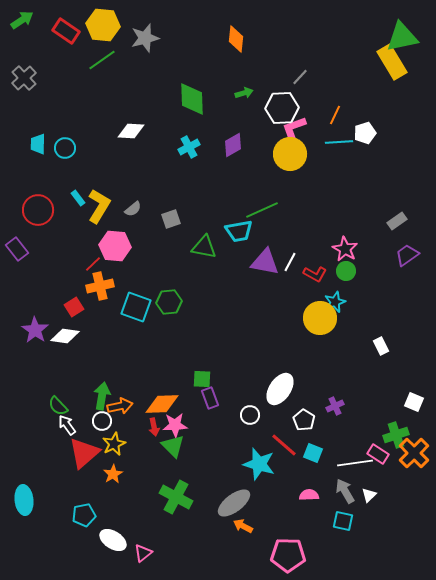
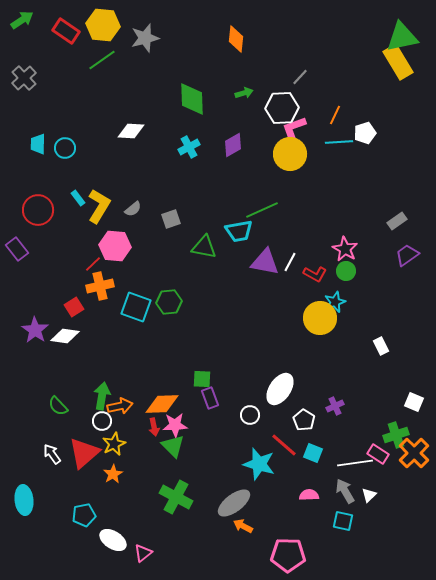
yellow rectangle at (392, 62): moved 6 px right
white arrow at (67, 425): moved 15 px left, 29 px down
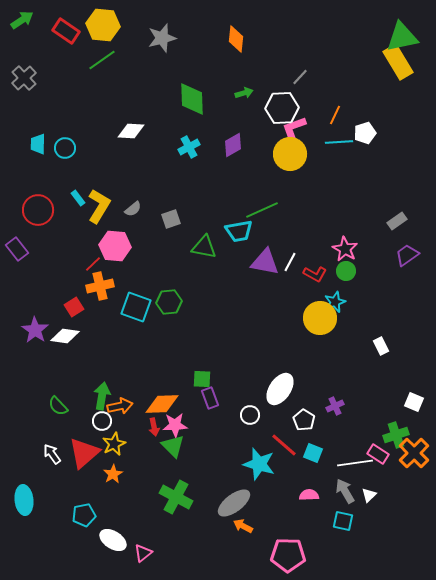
gray star at (145, 38): moved 17 px right
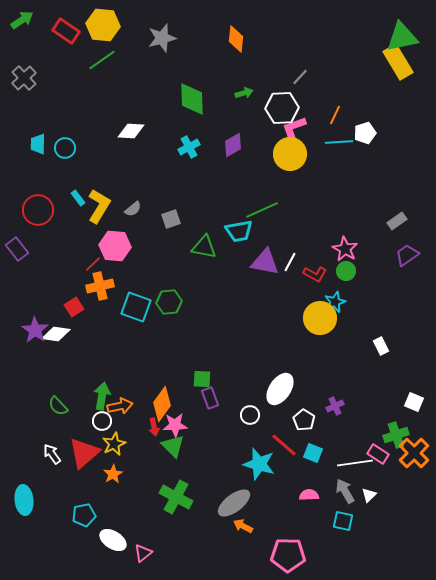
white diamond at (65, 336): moved 9 px left, 2 px up
orange diamond at (162, 404): rotated 52 degrees counterclockwise
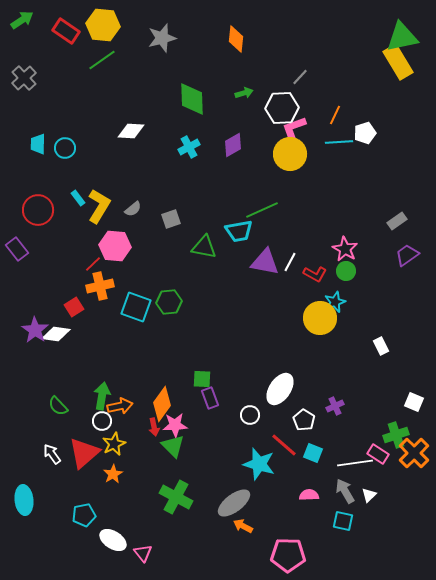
pink triangle at (143, 553): rotated 30 degrees counterclockwise
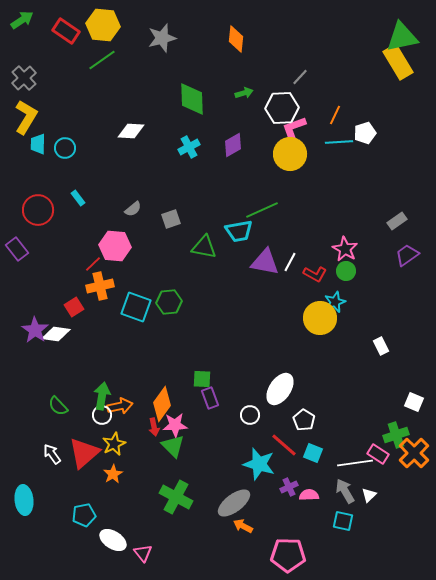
yellow L-shape at (99, 206): moved 73 px left, 89 px up
purple cross at (335, 406): moved 46 px left, 81 px down
white circle at (102, 421): moved 6 px up
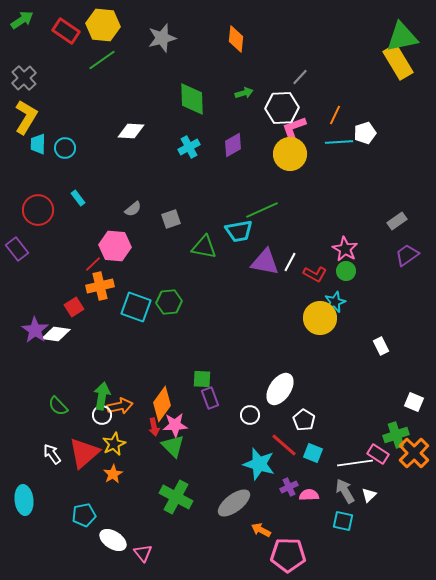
orange arrow at (243, 526): moved 18 px right, 4 px down
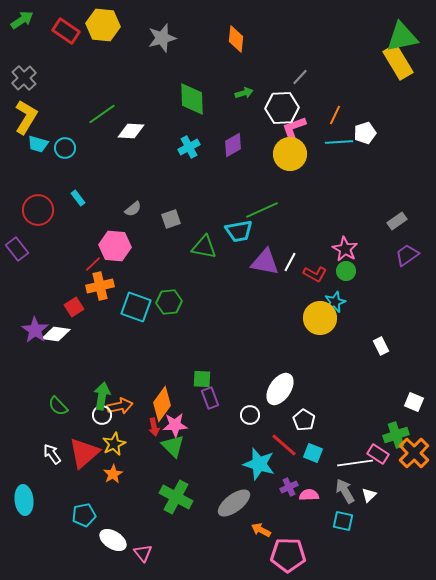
green line at (102, 60): moved 54 px down
cyan trapezoid at (38, 144): rotated 75 degrees counterclockwise
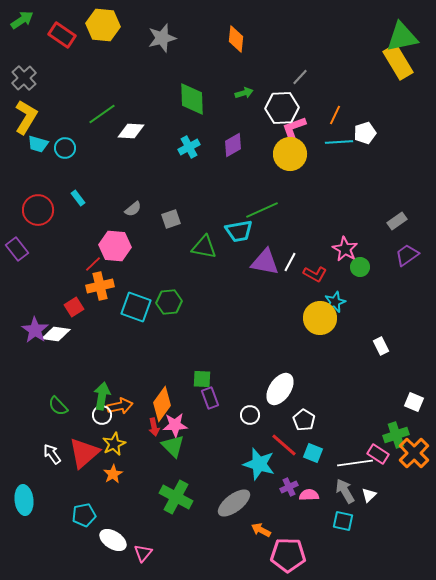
red rectangle at (66, 31): moved 4 px left, 4 px down
green circle at (346, 271): moved 14 px right, 4 px up
pink triangle at (143, 553): rotated 18 degrees clockwise
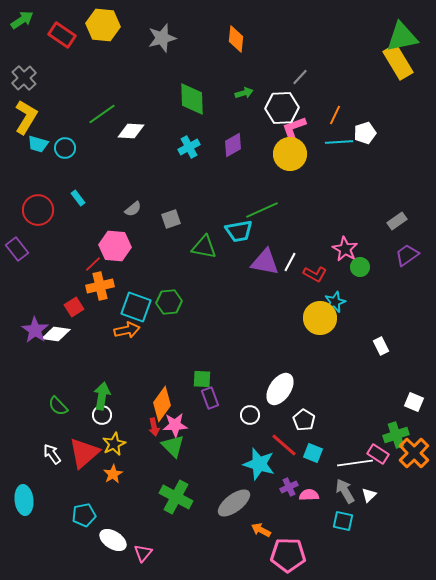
orange arrow at (120, 406): moved 7 px right, 76 px up
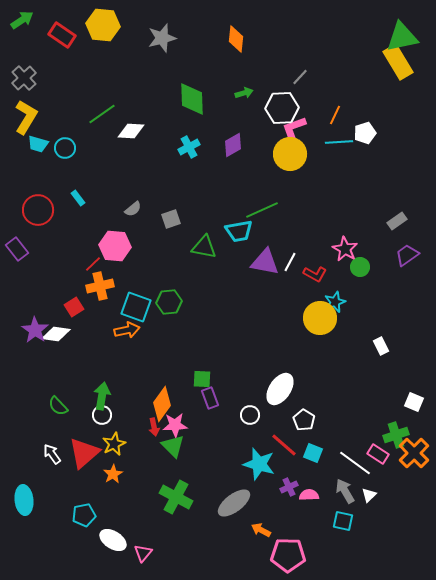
white line at (355, 463): rotated 44 degrees clockwise
